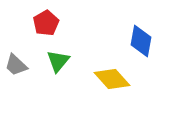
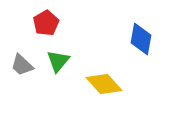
blue diamond: moved 2 px up
gray trapezoid: moved 6 px right
yellow diamond: moved 8 px left, 5 px down
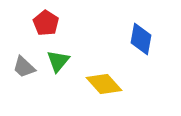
red pentagon: rotated 10 degrees counterclockwise
gray trapezoid: moved 2 px right, 2 px down
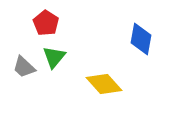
green triangle: moved 4 px left, 4 px up
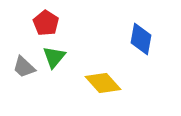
yellow diamond: moved 1 px left, 1 px up
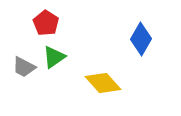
blue diamond: rotated 20 degrees clockwise
green triangle: rotated 15 degrees clockwise
gray trapezoid: rotated 15 degrees counterclockwise
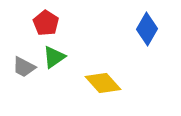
blue diamond: moved 6 px right, 10 px up
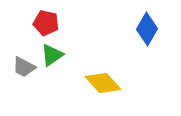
red pentagon: rotated 20 degrees counterclockwise
green triangle: moved 2 px left, 2 px up
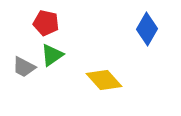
yellow diamond: moved 1 px right, 3 px up
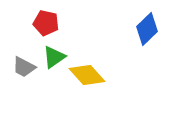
blue diamond: rotated 16 degrees clockwise
green triangle: moved 2 px right, 2 px down
yellow diamond: moved 17 px left, 5 px up
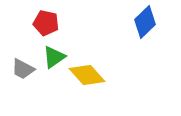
blue diamond: moved 2 px left, 7 px up
gray trapezoid: moved 1 px left, 2 px down
